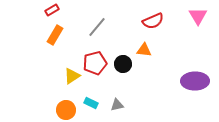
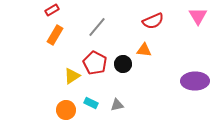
red pentagon: rotated 30 degrees counterclockwise
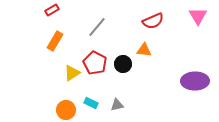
orange rectangle: moved 6 px down
yellow triangle: moved 3 px up
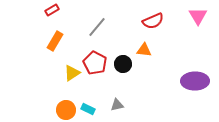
cyan rectangle: moved 3 px left, 6 px down
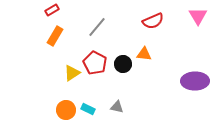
orange rectangle: moved 5 px up
orange triangle: moved 4 px down
gray triangle: moved 2 px down; rotated 24 degrees clockwise
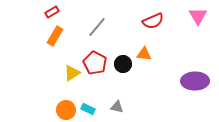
red rectangle: moved 2 px down
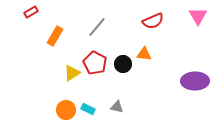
red rectangle: moved 21 px left
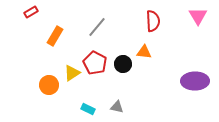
red semicircle: rotated 70 degrees counterclockwise
orange triangle: moved 2 px up
orange circle: moved 17 px left, 25 px up
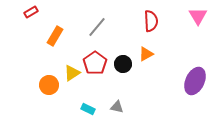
red semicircle: moved 2 px left
orange triangle: moved 2 px right, 2 px down; rotated 35 degrees counterclockwise
red pentagon: rotated 10 degrees clockwise
purple ellipse: rotated 64 degrees counterclockwise
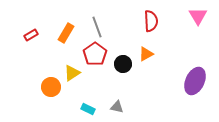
red rectangle: moved 23 px down
gray line: rotated 60 degrees counterclockwise
orange rectangle: moved 11 px right, 3 px up
red pentagon: moved 9 px up
orange circle: moved 2 px right, 2 px down
